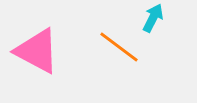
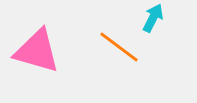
pink triangle: rotated 12 degrees counterclockwise
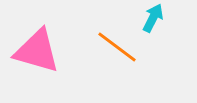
orange line: moved 2 px left
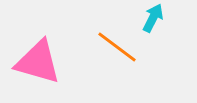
pink triangle: moved 1 px right, 11 px down
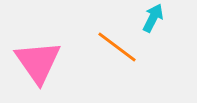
pink triangle: rotated 39 degrees clockwise
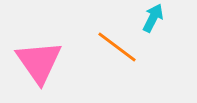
pink triangle: moved 1 px right
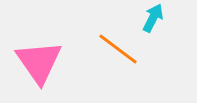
orange line: moved 1 px right, 2 px down
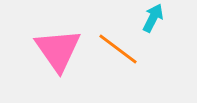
pink triangle: moved 19 px right, 12 px up
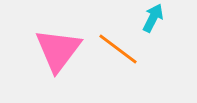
pink triangle: rotated 12 degrees clockwise
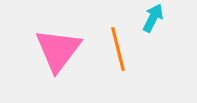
orange line: rotated 39 degrees clockwise
